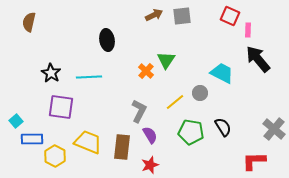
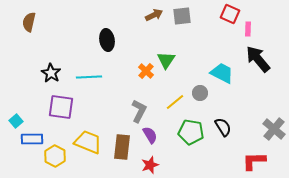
red square: moved 2 px up
pink rectangle: moved 1 px up
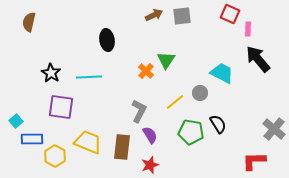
black semicircle: moved 5 px left, 3 px up
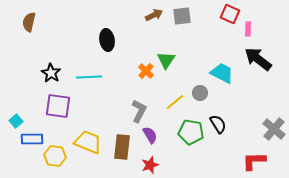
black arrow: rotated 12 degrees counterclockwise
purple square: moved 3 px left, 1 px up
yellow hexagon: rotated 20 degrees counterclockwise
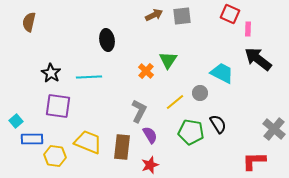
green triangle: moved 2 px right
